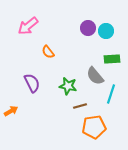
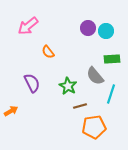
green star: rotated 18 degrees clockwise
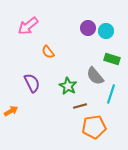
green rectangle: rotated 21 degrees clockwise
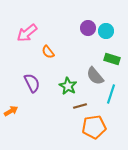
pink arrow: moved 1 px left, 7 px down
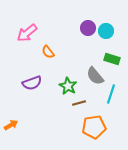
purple semicircle: rotated 96 degrees clockwise
brown line: moved 1 px left, 3 px up
orange arrow: moved 14 px down
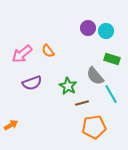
pink arrow: moved 5 px left, 21 px down
orange semicircle: moved 1 px up
cyan line: rotated 48 degrees counterclockwise
brown line: moved 3 px right
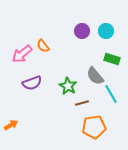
purple circle: moved 6 px left, 3 px down
orange semicircle: moved 5 px left, 5 px up
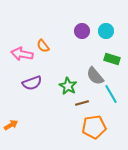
pink arrow: rotated 50 degrees clockwise
